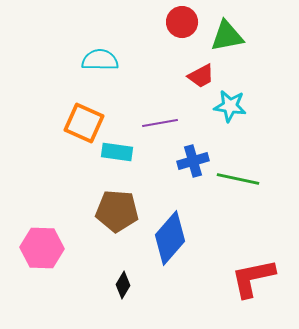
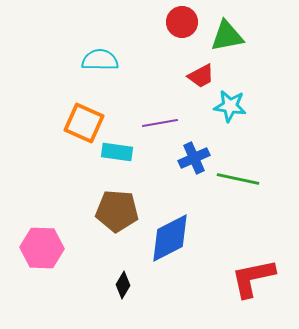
blue cross: moved 1 px right, 3 px up; rotated 8 degrees counterclockwise
blue diamond: rotated 22 degrees clockwise
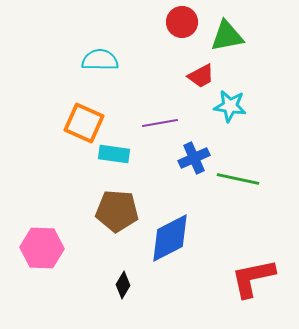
cyan rectangle: moved 3 px left, 2 px down
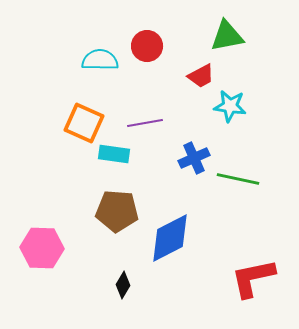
red circle: moved 35 px left, 24 px down
purple line: moved 15 px left
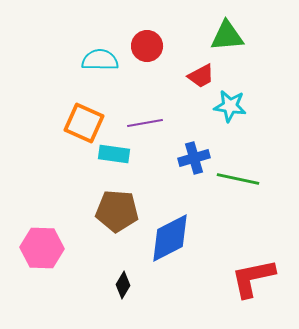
green triangle: rotated 6 degrees clockwise
blue cross: rotated 8 degrees clockwise
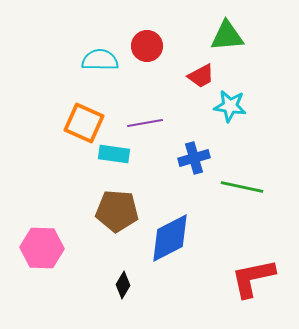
green line: moved 4 px right, 8 px down
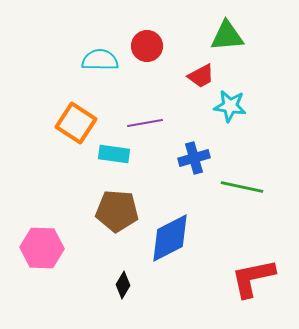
orange square: moved 8 px left; rotated 9 degrees clockwise
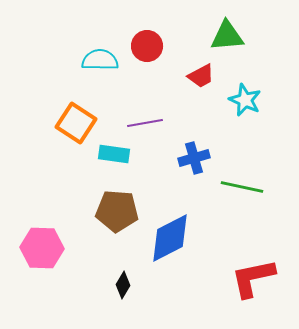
cyan star: moved 15 px right, 6 px up; rotated 16 degrees clockwise
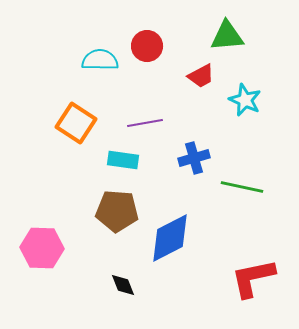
cyan rectangle: moved 9 px right, 6 px down
black diamond: rotated 52 degrees counterclockwise
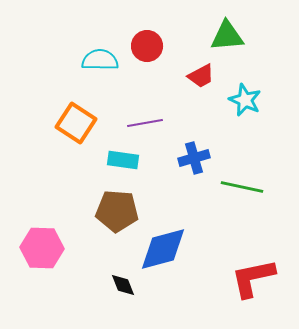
blue diamond: moved 7 px left, 11 px down; rotated 12 degrees clockwise
